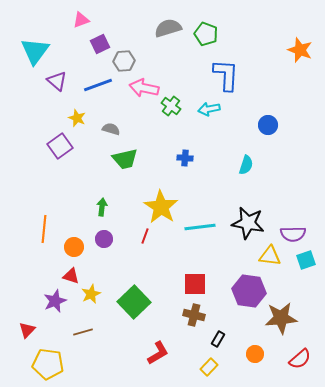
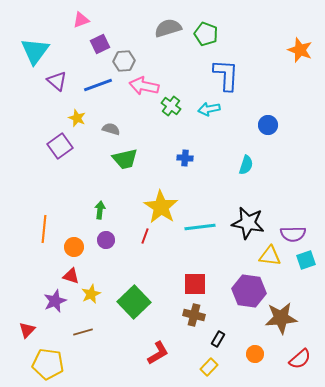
pink arrow at (144, 88): moved 2 px up
green arrow at (102, 207): moved 2 px left, 3 px down
purple circle at (104, 239): moved 2 px right, 1 px down
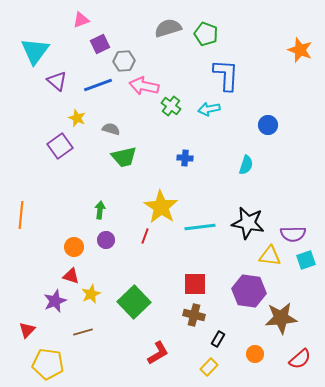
green trapezoid at (125, 159): moved 1 px left, 2 px up
orange line at (44, 229): moved 23 px left, 14 px up
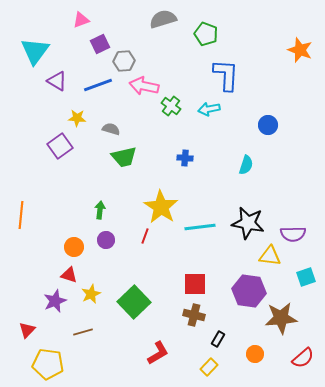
gray semicircle at (168, 28): moved 5 px left, 9 px up
purple triangle at (57, 81): rotated 10 degrees counterclockwise
yellow star at (77, 118): rotated 18 degrees counterclockwise
cyan square at (306, 260): moved 17 px down
red triangle at (71, 276): moved 2 px left, 1 px up
red semicircle at (300, 359): moved 3 px right, 1 px up
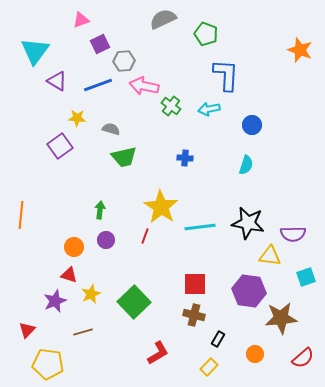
gray semicircle at (163, 19): rotated 8 degrees counterclockwise
blue circle at (268, 125): moved 16 px left
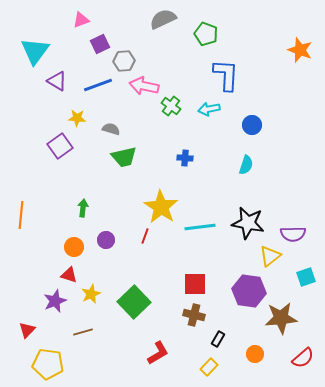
green arrow at (100, 210): moved 17 px left, 2 px up
yellow triangle at (270, 256): rotated 45 degrees counterclockwise
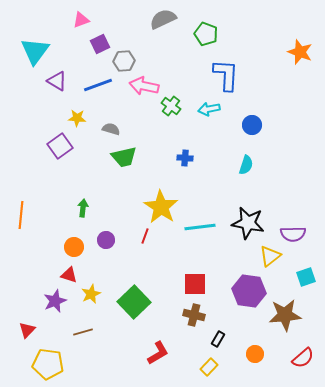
orange star at (300, 50): moved 2 px down
brown star at (281, 318): moved 4 px right, 3 px up
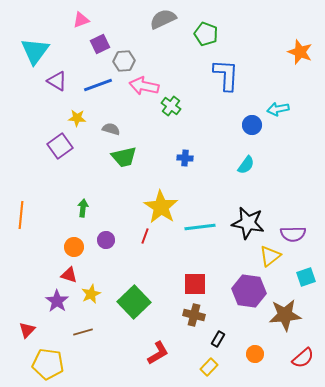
cyan arrow at (209, 109): moved 69 px right
cyan semicircle at (246, 165): rotated 18 degrees clockwise
purple star at (55, 301): moved 2 px right; rotated 15 degrees counterclockwise
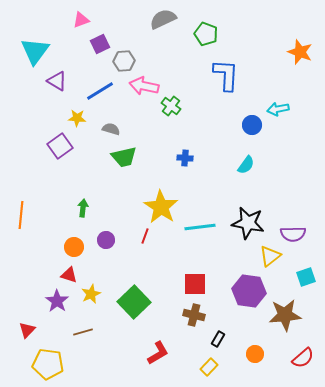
blue line at (98, 85): moved 2 px right, 6 px down; rotated 12 degrees counterclockwise
